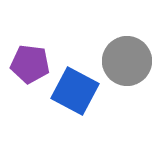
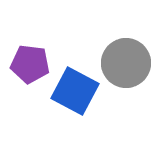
gray circle: moved 1 px left, 2 px down
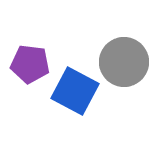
gray circle: moved 2 px left, 1 px up
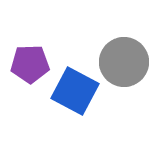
purple pentagon: rotated 9 degrees counterclockwise
